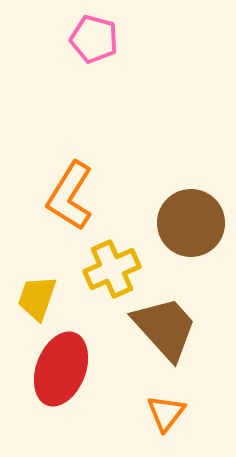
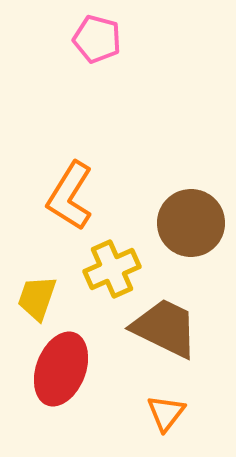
pink pentagon: moved 3 px right
brown trapezoid: rotated 22 degrees counterclockwise
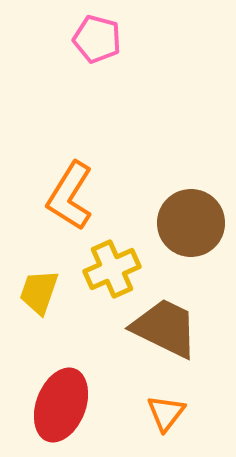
yellow trapezoid: moved 2 px right, 6 px up
red ellipse: moved 36 px down
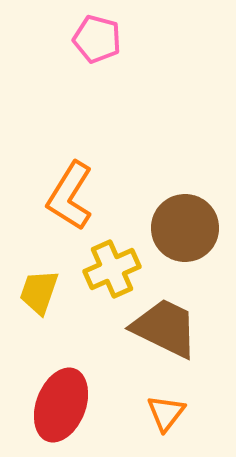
brown circle: moved 6 px left, 5 px down
